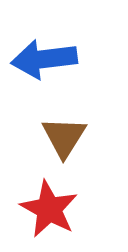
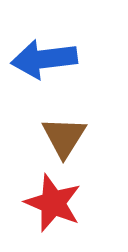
red star: moved 4 px right, 6 px up; rotated 6 degrees counterclockwise
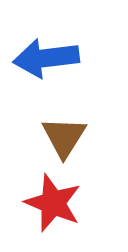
blue arrow: moved 2 px right, 1 px up
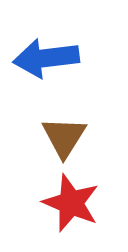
red star: moved 18 px right
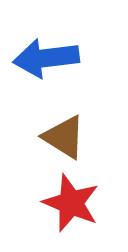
brown triangle: rotated 30 degrees counterclockwise
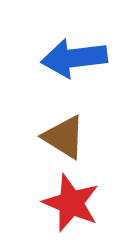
blue arrow: moved 28 px right
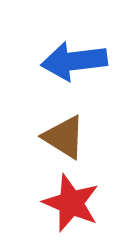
blue arrow: moved 3 px down
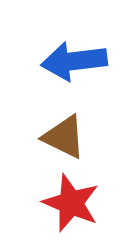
brown triangle: rotated 6 degrees counterclockwise
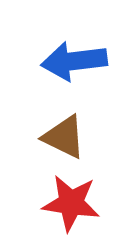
red star: rotated 14 degrees counterclockwise
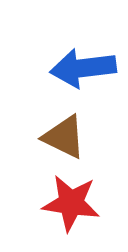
blue arrow: moved 9 px right, 7 px down
